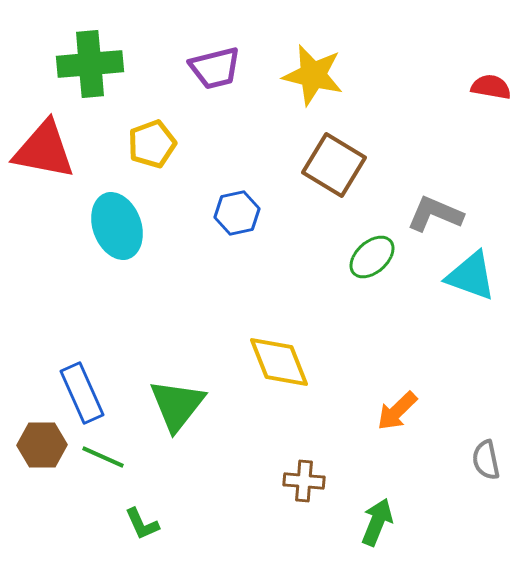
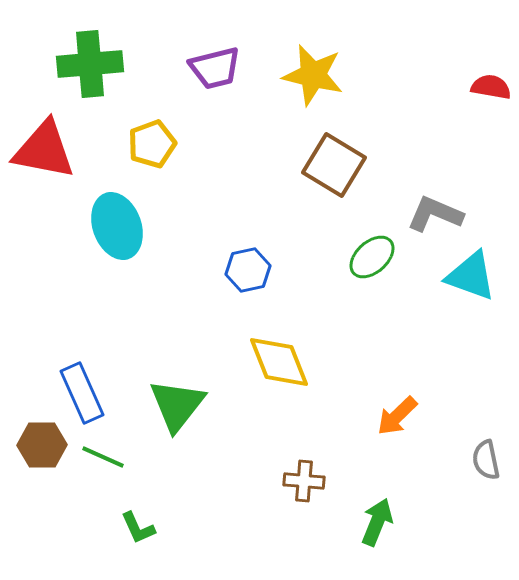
blue hexagon: moved 11 px right, 57 px down
orange arrow: moved 5 px down
green L-shape: moved 4 px left, 4 px down
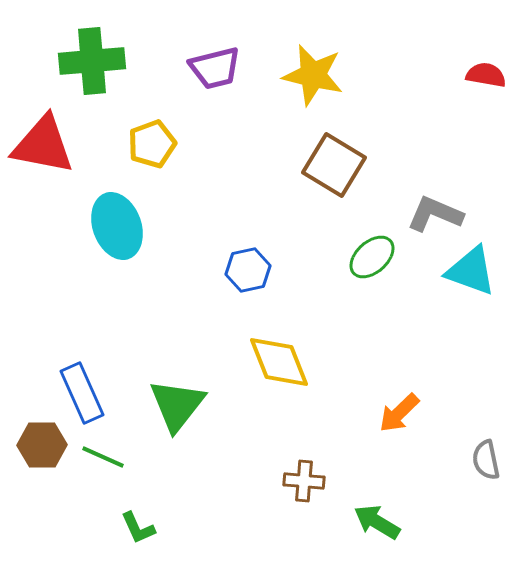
green cross: moved 2 px right, 3 px up
red semicircle: moved 5 px left, 12 px up
red triangle: moved 1 px left, 5 px up
cyan triangle: moved 5 px up
orange arrow: moved 2 px right, 3 px up
green arrow: rotated 81 degrees counterclockwise
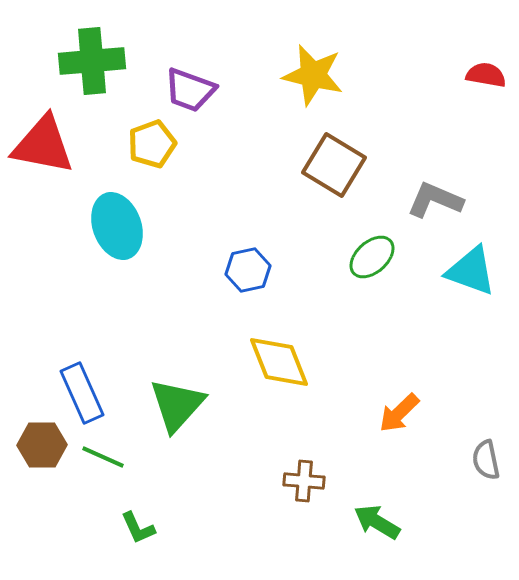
purple trapezoid: moved 25 px left, 22 px down; rotated 34 degrees clockwise
gray L-shape: moved 14 px up
green triangle: rotated 4 degrees clockwise
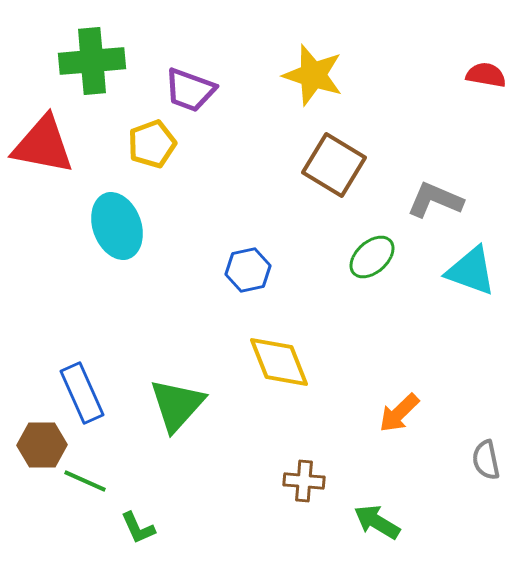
yellow star: rotated 4 degrees clockwise
green line: moved 18 px left, 24 px down
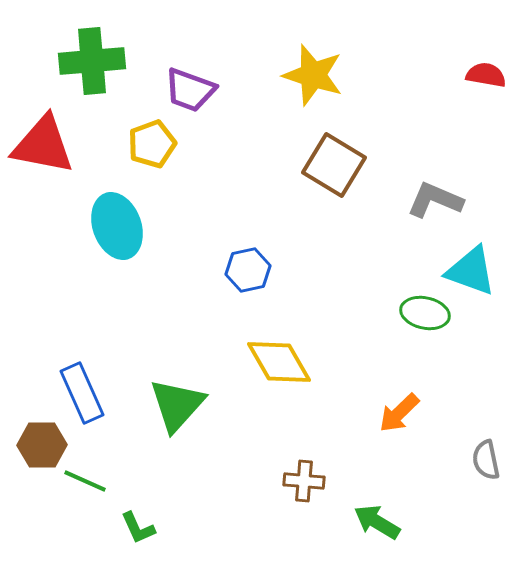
green ellipse: moved 53 px right, 56 px down; rotated 54 degrees clockwise
yellow diamond: rotated 8 degrees counterclockwise
